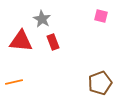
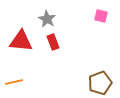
gray star: moved 5 px right
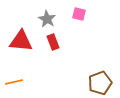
pink square: moved 22 px left, 2 px up
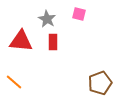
red rectangle: rotated 21 degrees clockwise
orange line: rotated 54 degrees clockwise
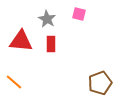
red rectangle: moved 2 px left, 2 px down
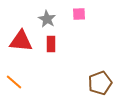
pink square: rotated 16 degrees counterclockwise
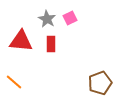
pink square: moved 9 px left, 4 px down; rotated 24 degrees counterclockwise
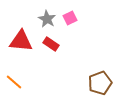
red rectangle: rotated 56 degrees counterclockwise
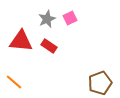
gray star: rotated 18 degrees clockwise
red rectangle: moved 2 px left, 2 px down
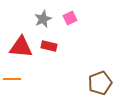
gray star: moved 4 px left
red triangle: moved 6 px down
red rectangle: rotated 21 degrees counterclockwise
orange line: moved 2 px left, 3 px up; rotated 42 degrees counterclockwise
